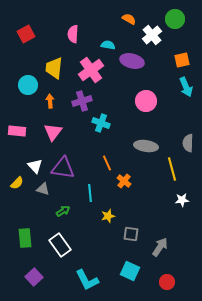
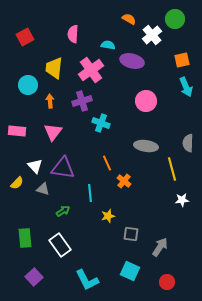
red square: moved 1 px left, 3 px down
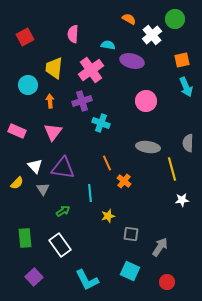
pink rectangle: rotated 18 degrees clockwise
gray ellipse: moved 2 px right, 1 px down
gray triangle: rotated 40 degrees clockwise
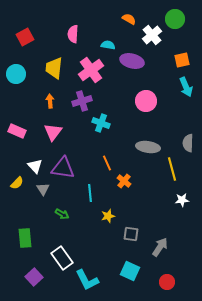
cyan circle: moved 12 px left, 11 px up
green arrow: moved 1 px left, 3 px down; rotated 64 degrees clockwise
white rectangle: moved 2 px right, 13 px down
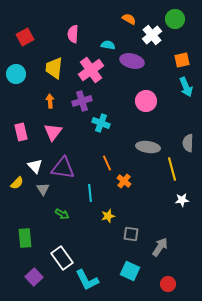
pink rectangle: moved 4 px right, 1 px down; rotated 54 degrees clockwise
red circle: moved 1 px right, 2 px down
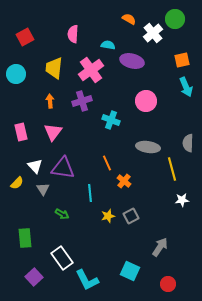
white cross: moved 1 px right, 2 px up
cyan cross: moved 10 px right, 3 px up
gray square: moved 18 px up; rotated 35 degrees counterclockwise
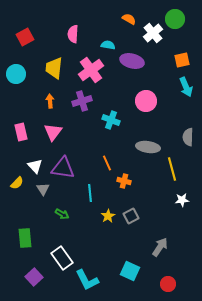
gray semicircle: moved 6 px up
orange cross: rotated 24 degrees counterclockwise
yellow star: rotated 16 degrees counterclockwise
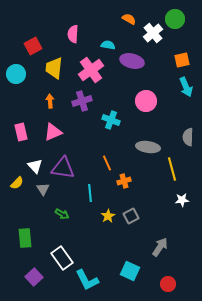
red square: moved 8 px right, 9 px down
pink triangle: rotated 30 degrees clockwise
orange cross: rotated 32 degrees counterclockwise
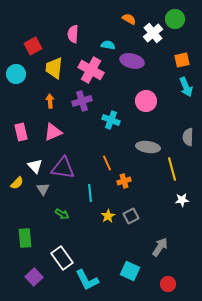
pink cross: rotated 25 degrees counterclockwise
